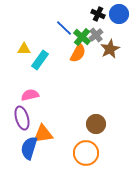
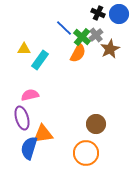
black cross: moved 1 px up
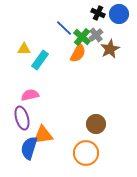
orange triangle: moved 1 px down
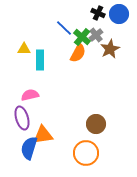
cyan rectangle: rotated 36 degrees counterclockwise
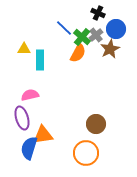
blue circle: moved 3 px left, 15 px down
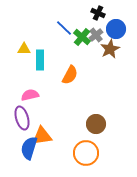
orange semicircle: moved 8 px left, 22 px down
orange triangle: moved 1 px left, 1 px down
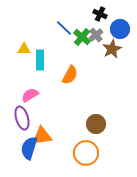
black cross: moved 2 px right, 1 px down
blue circle: moved 4 px right
brown star: moved 2 px right
pink semicircle: rotated 18 degrees counterclockwise
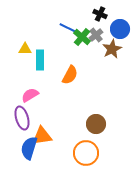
blue line: moved 4 px right; rotated 18 degrees counterclockwise
yellow triangle: moved 1 px right
